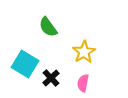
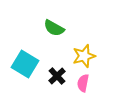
green semicircle: moved 6 px right, 1 px down; rotated 25 degrees counterclockwise
yellow star: moved 4 px down; rotated 15 degrees clockwise
black cross: moved 6 px right, 2 px up
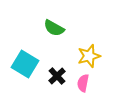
yellow star: moved 5 px right
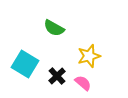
pink semicircle: rotated 120 degrees clockwise
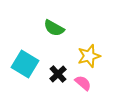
black cross: moved 1 px right, 2 px up
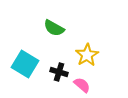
yellow star: moved 2 px left, 1 px up; rotated 15 degrees counterclockwise
black cross: moved 1 px right, 2 px up; rotated 30 degrees counterclockwise
pink semicircle: moved 1 px left, 2 px down
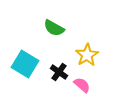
black cross: rotated 18 degrees clockwise
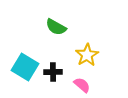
green semicircle: moved 2 px right, 1 px up
cyan square: moved 3 px down
black cross: moved 6 px left; rotated 36 degrees counterclockwise
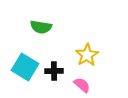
green semicircle: moved 15 px left; rotated 20 degrees counterclockwise
black cross: moved 1 px right, 1 px up
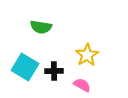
pink semicircle: rotated 12 degrees counterclockwise
